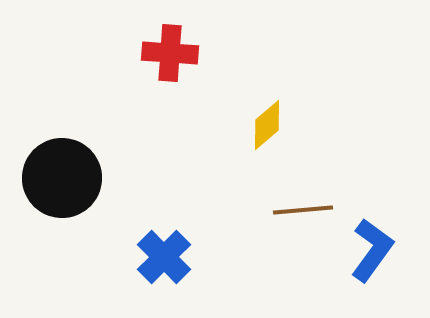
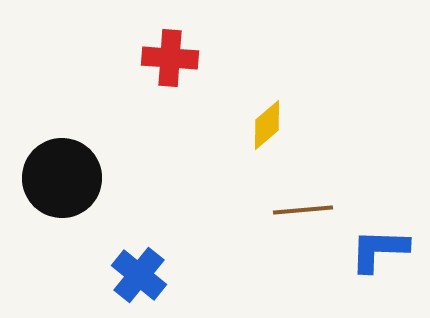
red cross: moved 5 px down
blue L-shape: moved 7 px right; rotated 124 degrees counterclockwise
blue cross: moved 25 px left, 18 px down; rotated 6 degrees counterclockwise
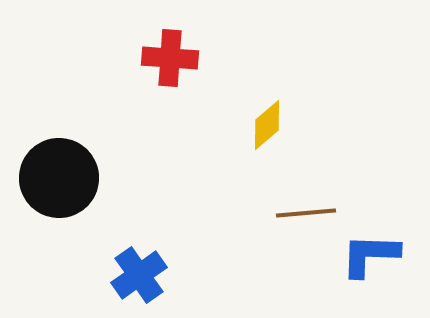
black circle: moved 3 px left
brown line: moved 3 px right, 3 px down
blue L-shape: moved 9 px left, 5 px down
blue cross: rotated 16 degrees clockwise
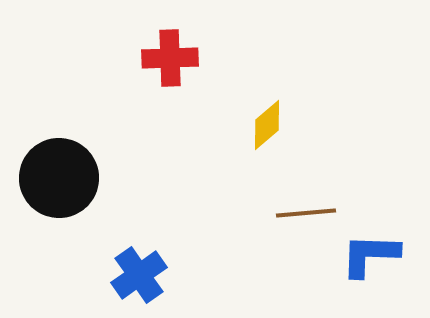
red cross: rotated 6 degrees counterclockwise
